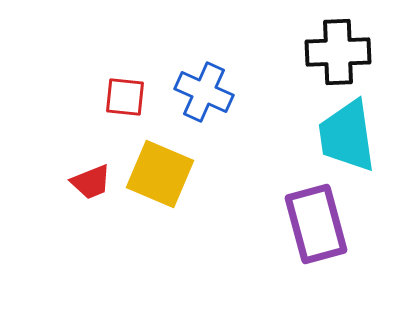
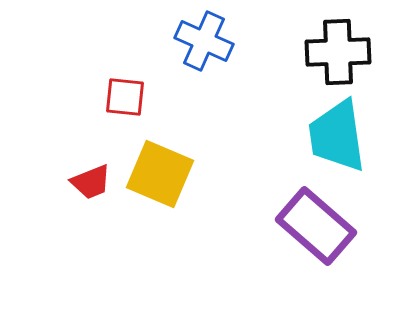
blue cross: moved 51 px up
cyan trapezoid: moved 10 px left
purple rectangle: moved 2 px down; rotated 34 degrees counterclockwise
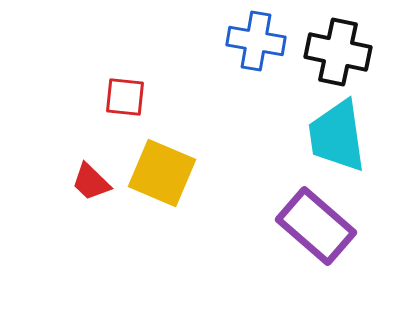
blue cross: moved 52 px right; rotated 14 degrees counterclockwise
black cross: rotated 14 degrees clockwise
yellow square: moved 2 px right, 1 px up
red trapezoid: rotated 66 degrees clockwise
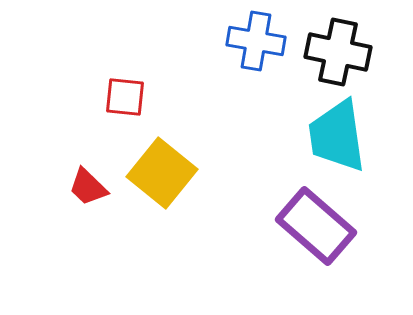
yellow square: rotated 16 degrees clockwise
red trapezoid: moved 3 px left, 5 px down
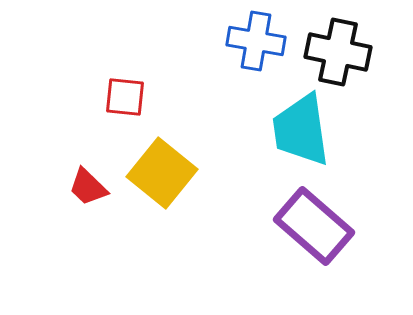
cyan trapezoid: moved 36 px left, 6 px up
purple rectangle: moved 2 px left
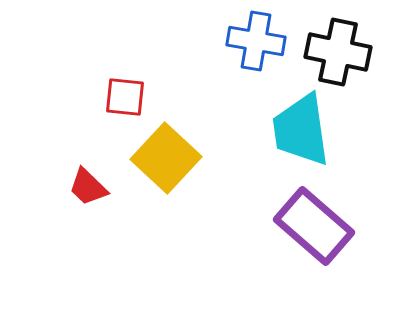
yellow square: moved 4 px right, 15 px up; rotated 4 degrees clockwise
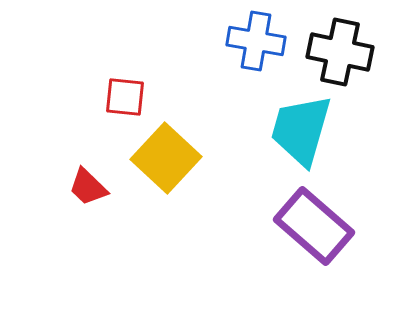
black cross: moved 2 px right
cyan trapezoid: rotated 24 degrees clockwise
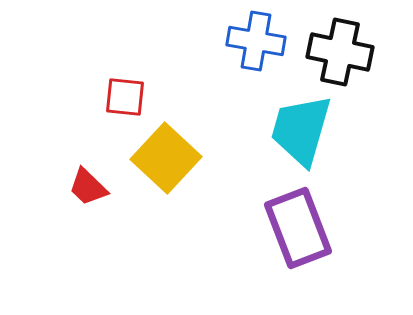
purple rectangle: moved 16 px left, 2 px down; rotated 28 degrees clockwise
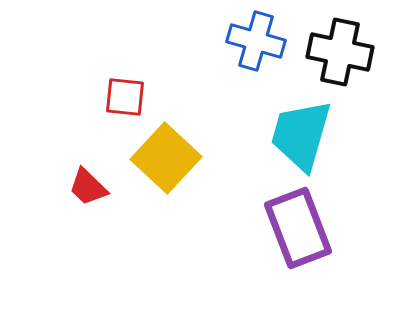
blue cross: rotated 6 degrees clockwise
cyan trapezoid: moved 5 px down
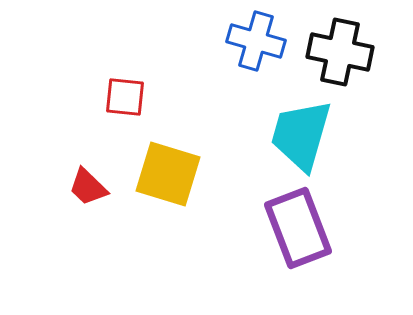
yellow square: moved 2 px right, 16 px down; rotated 26 degrees counterclockwise
